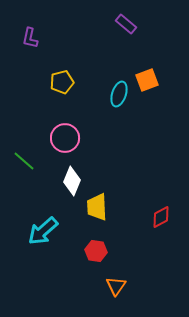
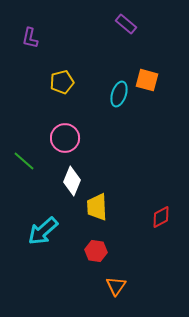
orange square: rotated 35 degrees clockwise
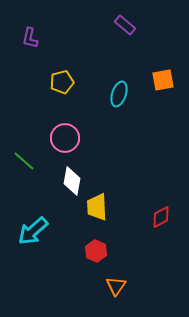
purple rectangle: moved 1 px left, 1 px down
orange square: moved 16 px right; rotated 25 degrees counterclockwise
white diamond: rotated 12 degrees counterclockwise
cyan arrow: moved 10 px left
red hexagon: rotated 15 degrees clockwise
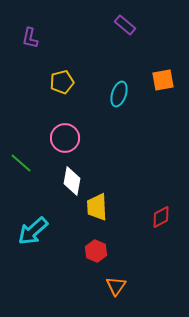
green line: moved 3 px left, 2 px down
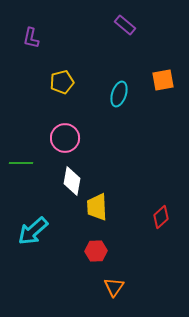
purple L-shape: moved 1 px right
green line: rotated 40 degrees counterclockwise
red diamond: rotated 15 degrees counterclockwise
red hexagon: rotated 25 degrees counterclockwise
orange triangle: moved 2 px left, 1 px down
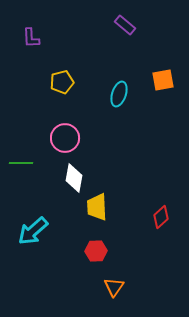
purple L-shape: rotated 15 degrees counterclockwise
white diamond: moved 2 px right, 3 px up
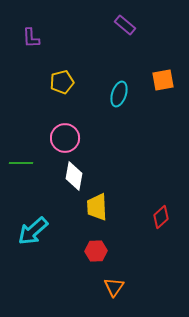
white diamond: moved 2 px up
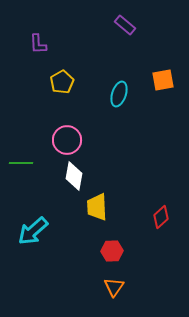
purple L-shape: moved 7 px right, 6 px down
yellow pentagon: rotated 15 degrees counterclockwise
pink circle: moved 2 px right, 2 px down
red hexagon: moved 16 px right
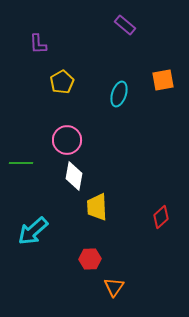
red hexagon: moved 22 px left, 8 px down
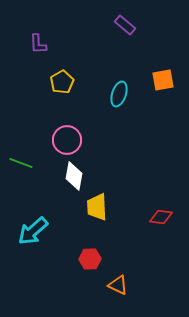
green line: rotated 20 degrees clockwise
red diamond: rotated 50 degrees clockwise
orange triangle: moved 4 px right, 2 px up; rotated 40 degrees counterclockwise
